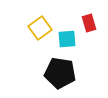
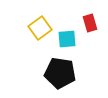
red rectangle: moved 1 px right
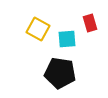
yellow square: moved 2 px left, 1 px down; rotated 25 degrees counterclockwise
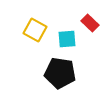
red rectangle: rotated 30 degrees counterclockwise
yellow square: moved 3 px left, 1 px down
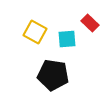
yellow square: moved 2 px down
black pentagon: moved 7 px left, 2 px down
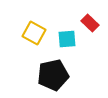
yellow square: moved 1 px left, 1 px down
black pentagon: rotated 20 degrees counterclockwise
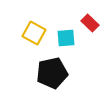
cyan square: moved 1 px left, 1 px up
black pentagon: moved 1 px left, 2 px up
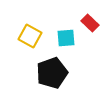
yellow square: moved 4 px left, 3 px down
black pentagon: rotated 8 degrees counterclockwise
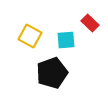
cyan square: moved 2 px down
